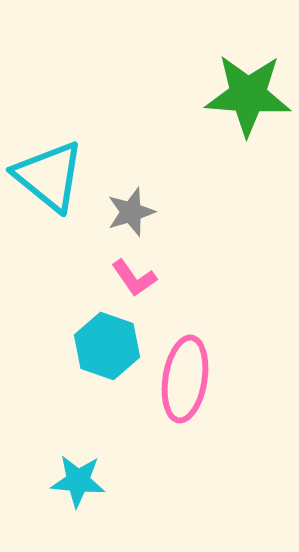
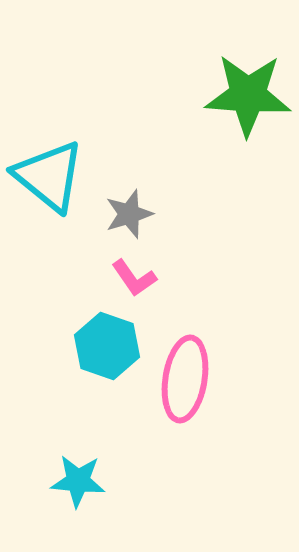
gray star: moved 2 px left, 2 px down
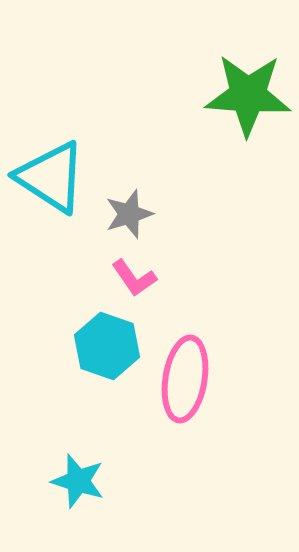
cyan triangle: moved 2 px right, 1 px down; rotated 6 degrees counterclockwise
cyan star: rotated 12 degrees clockwise
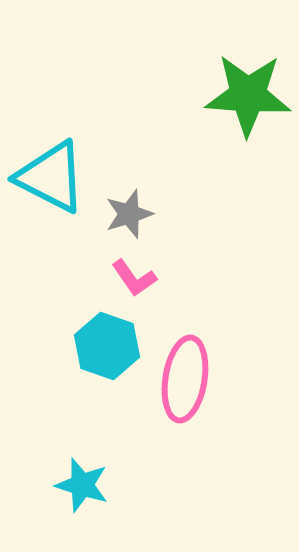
cyan triangle: rotated 6 degrees counterclockwise
cyan star: moved 4 px right, 4 px down
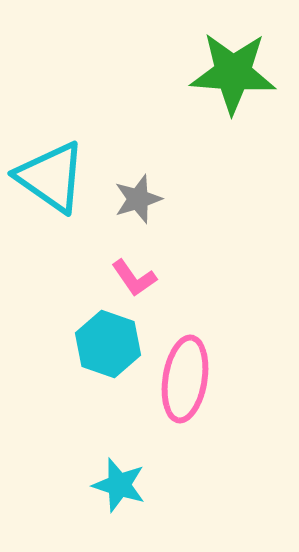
green star: moved 15 px left, 22 px up
cyan triangle: rotated 8 degrees clockwise
gray star: moved 9 px right, 15 px up
cyan hexagon: moved 1 px right, 2 px up
cyan star: moved 37 px right
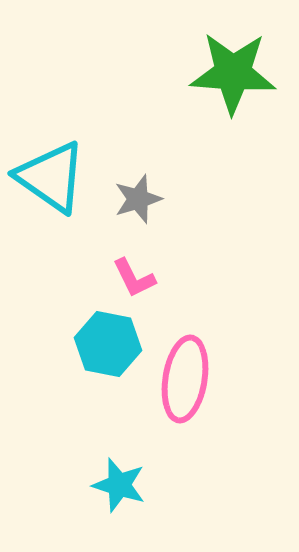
pink L-shape: rotated 9 degrees clockwise
cyan hexagon: rotated 8 degrees counterclockwise
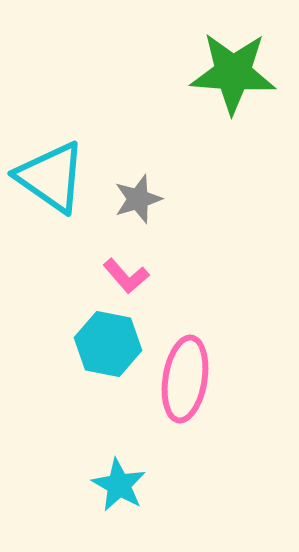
pink L-shape: moved 8 px left, 2 px up; rotated 15 degrees counterclockwise
cyan star: rotated 12 degrees clockwise
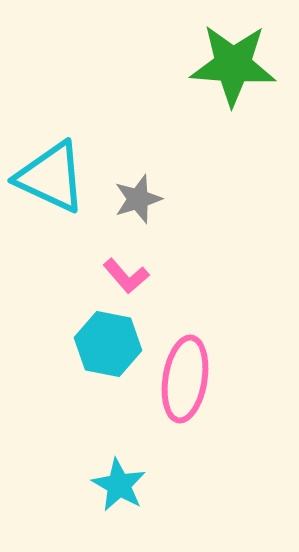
green star: moved 8 px up
cyan triangle: rotated 10 degrees counterclockwise
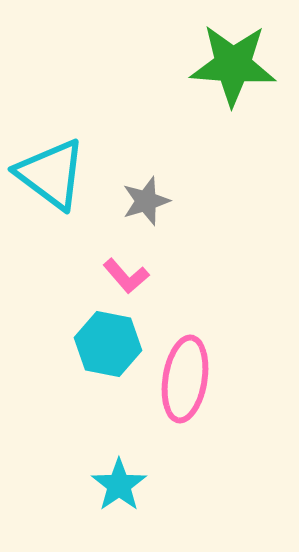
cyan triangle: moved 3 px up; rotated 12 degrees clockwise
gray star: moved 8 px right, 2 px down
cyan star: rotated 8 degrees clockwise
